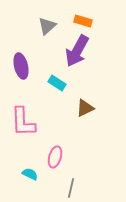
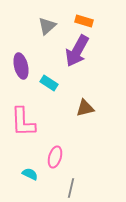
orange rectangle: moved 1 px right
cyan rectangle: moved 8 px left
brown triangle: rotated 12 degrees clockwise
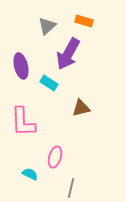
purple arrow: moved 9 px left, 3 px down
brown triangle: moved 4 px left
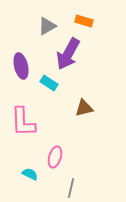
gray triangle: rotated 12 degrees clockwise
brown triangle: moved 3 px right
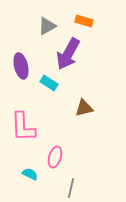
pink L-shape: moved 5 px down
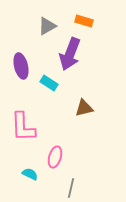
purple arrow: moved 2 px right; rotated 8 degrees counterclockwise
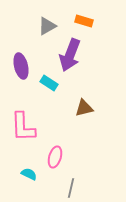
purple arrow: moved 1 px down
cyan semicircle: moved 1 px left
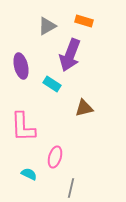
cyan rectangle: moved 3 px right, 1 px down
